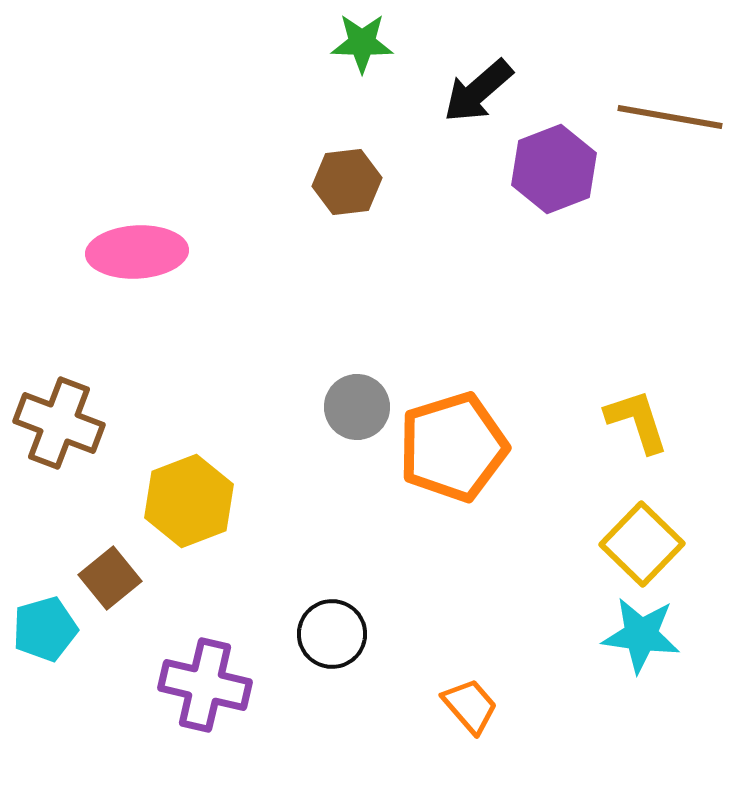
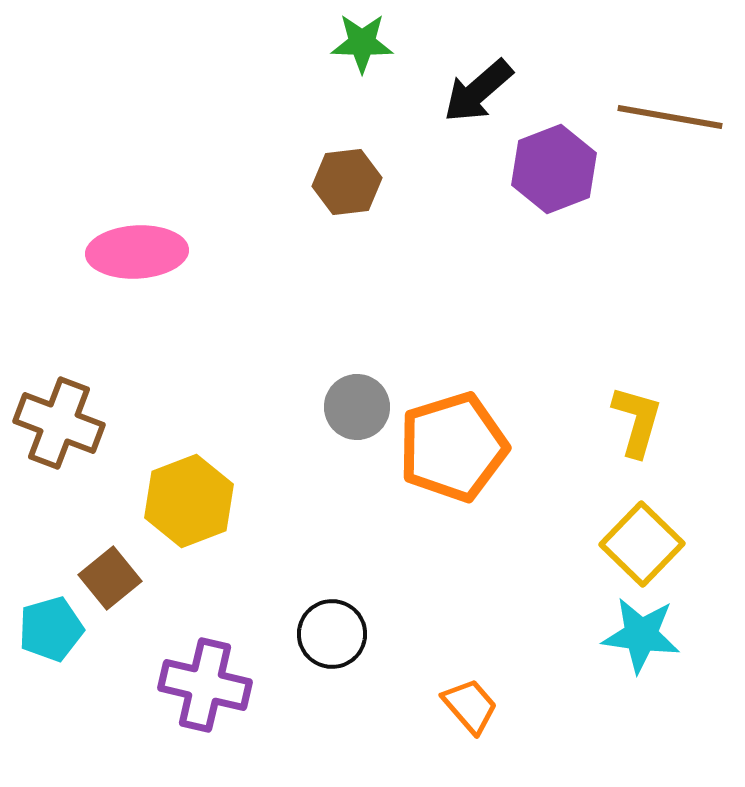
yellow L-shape: rotated 34 degrees clockwise
cyan pentagon: moved 6 px right
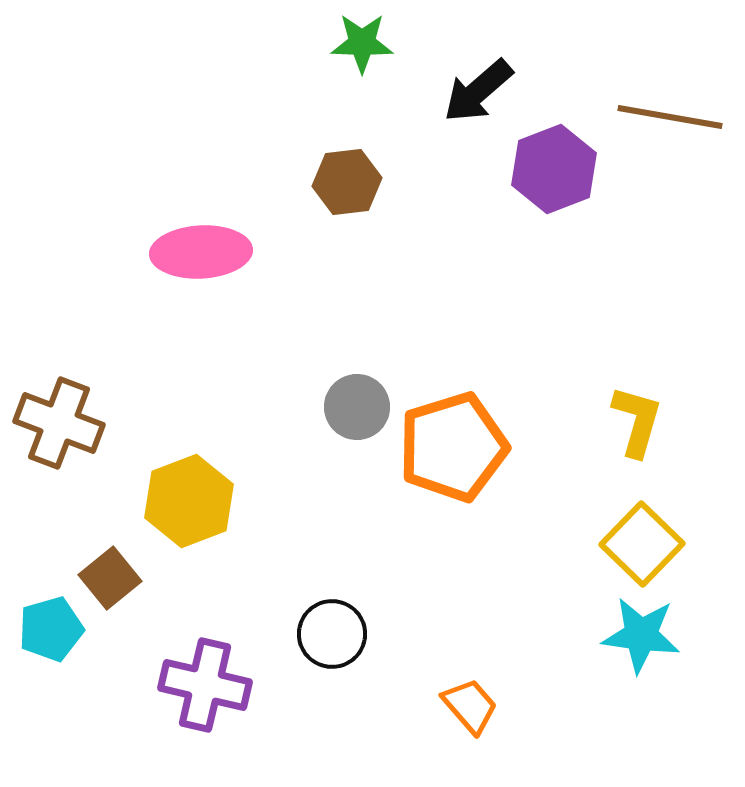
pink ellipse: moved 64 px right
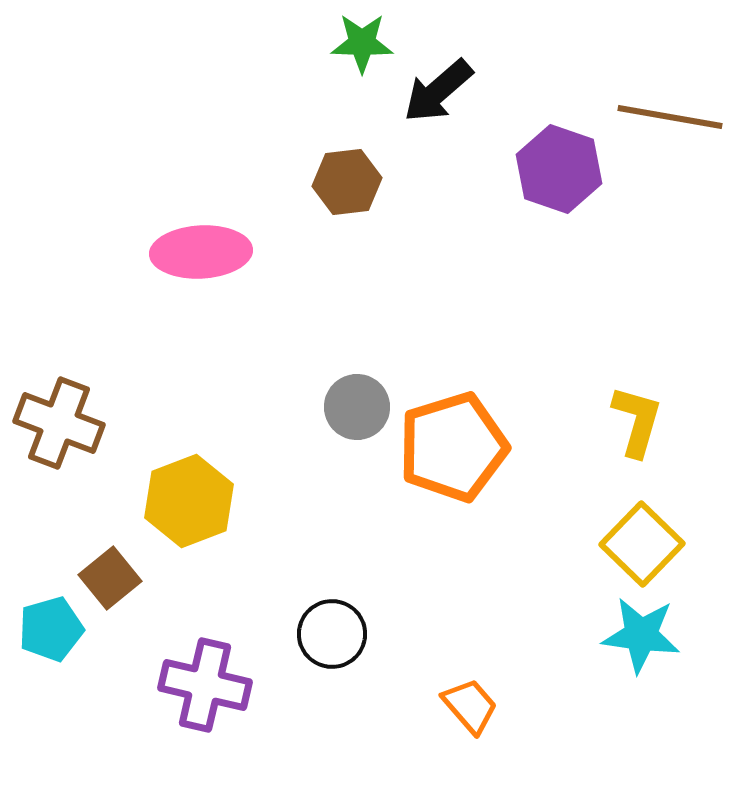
black arrow: moved 40 px left
purple hexagon: moved 5 px right; rotated 20 degrees counterclockwise
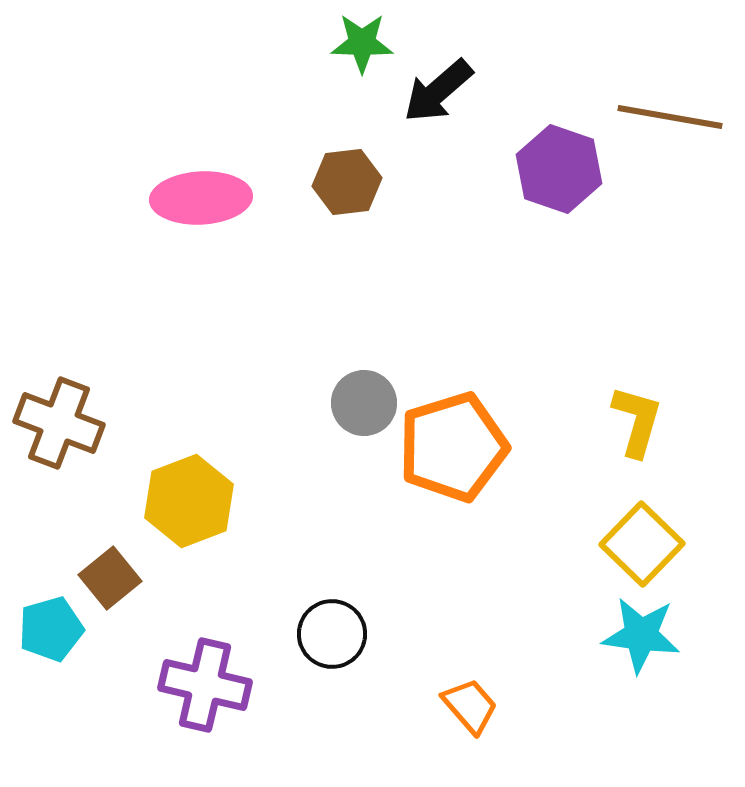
pink ellipse: moved 54 px up
gray circle: moved 7 px right, 4 px up
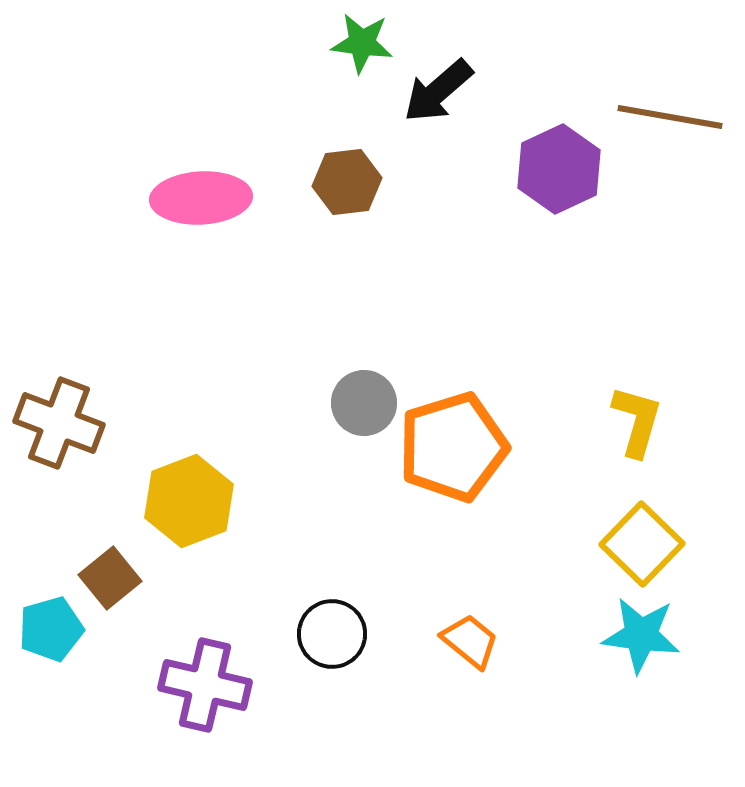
green star: rotated 6 degrees clockwise
purple hexagon: rotated 16 degrees clockwise
orange trapezoid: moved 65 px up; rotated 10 degrees counterclockwise
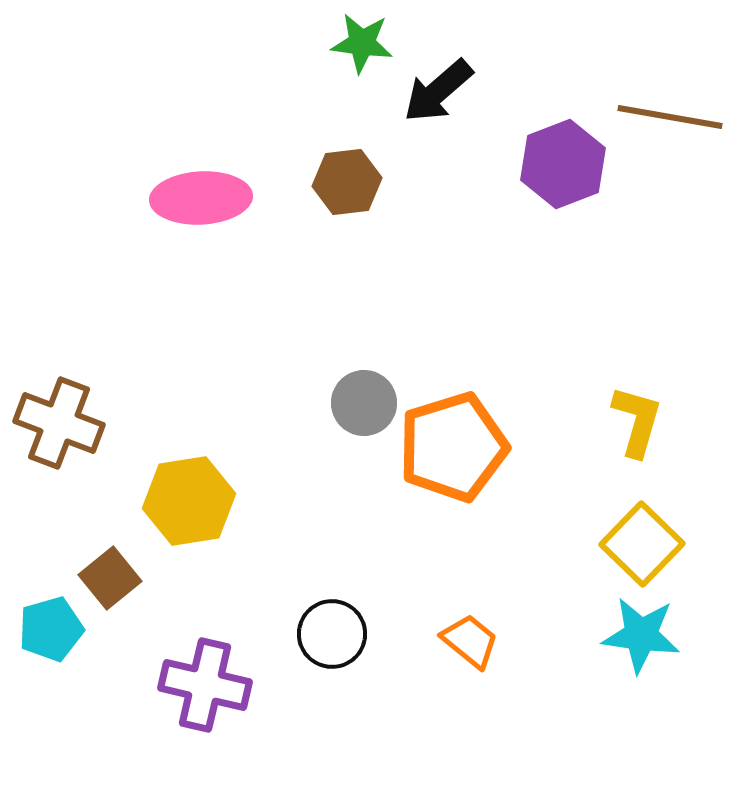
purple hexagon: moved 4 px right, 5 px up; rotated 4 degrees clockwise
yellow hexagon: rotated 12 degrees clockwise
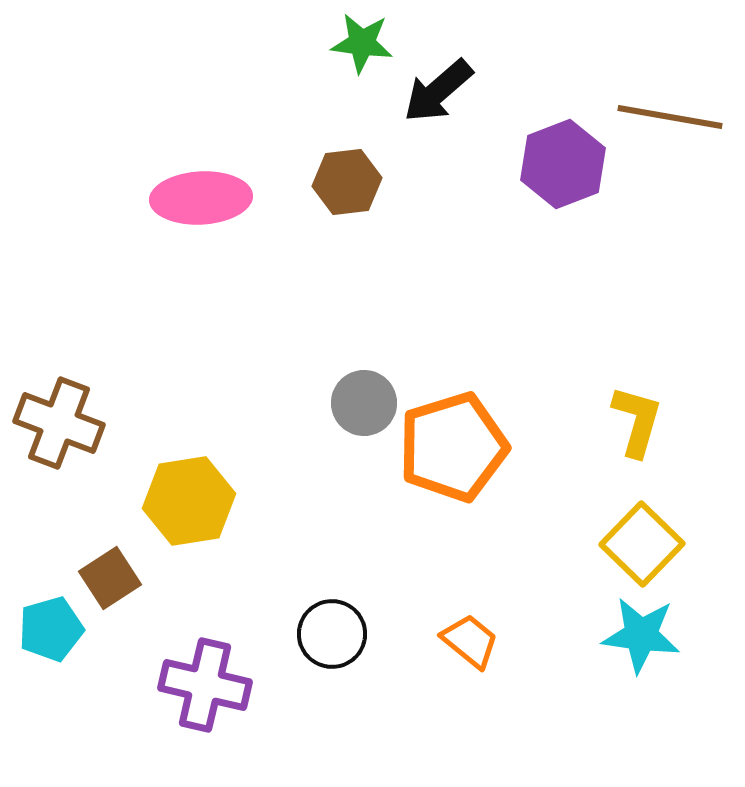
brown square: rotated 6 degrees clockwise
